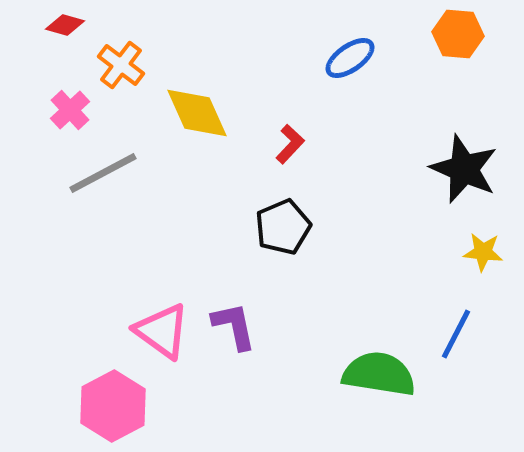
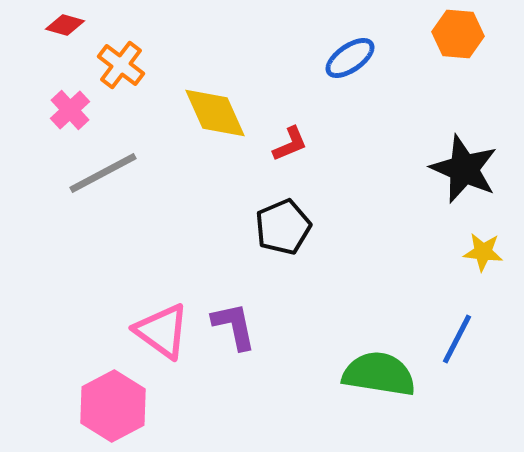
yellow diamond: moved 18 px right
red L-shape: rotated 24 degrees clockwise
blue line: moved 1 px right, 5 px down
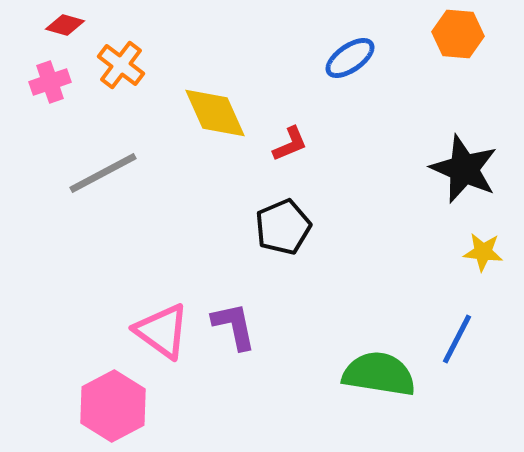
pink cross: moved 20 px left, 28 px up; rotated 24 degrees clockwise
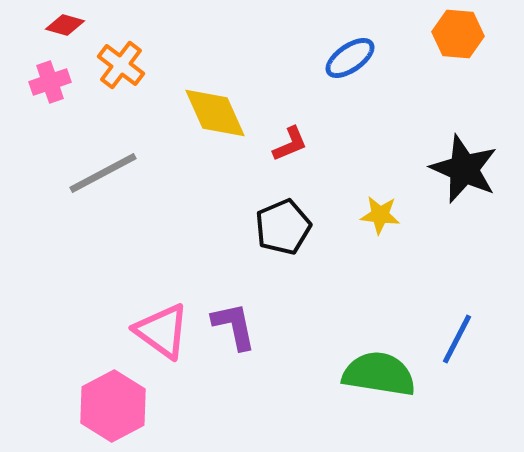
yellow star: moved 103 px left, 37 px up
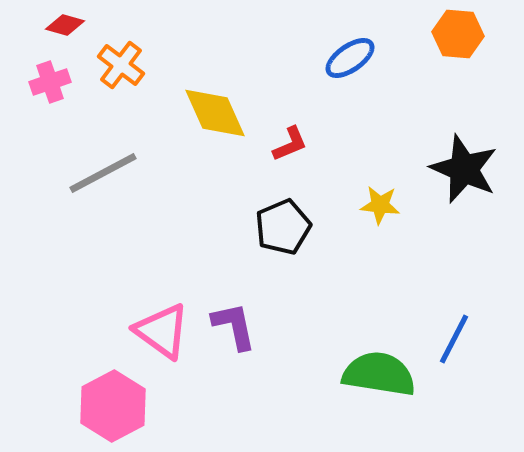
yellow star: moved 10 px up
blue line: moved 3 px left
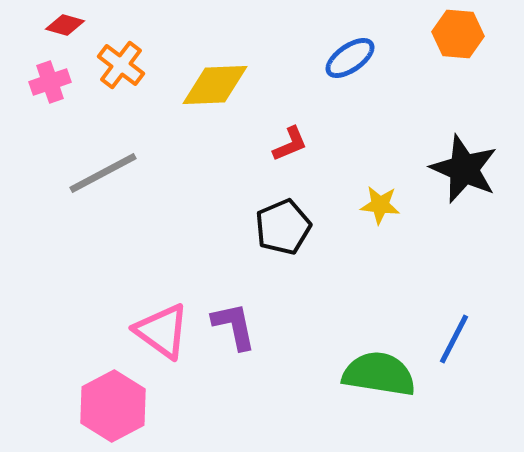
yellow diamond: moved 28 px up; rotated 68 degrees counterclockwise
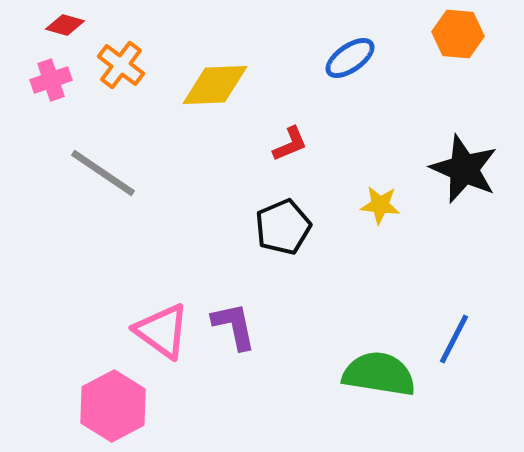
pink cross: moved 1 px right, 2 px up
gray line: rotated 62 degrees clockwise
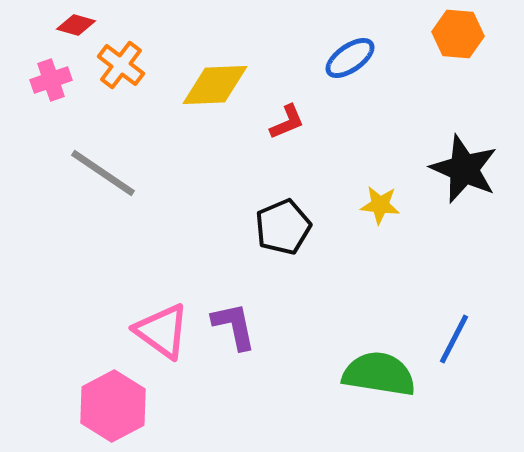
red diamond: moved 11 px right
red L-shape: moved 3 px left, 22 px up
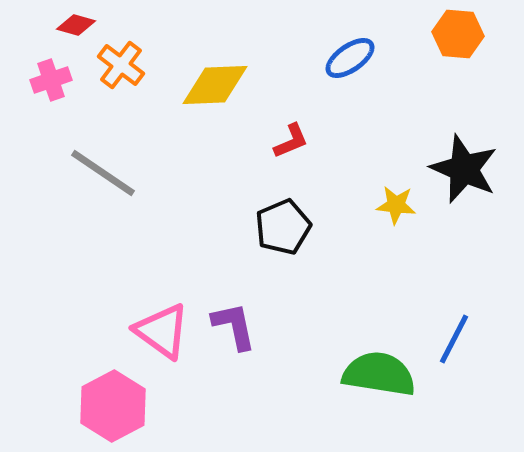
red L-shape: moved 4 px right, 19 px down
yellow star: moved 16 px right
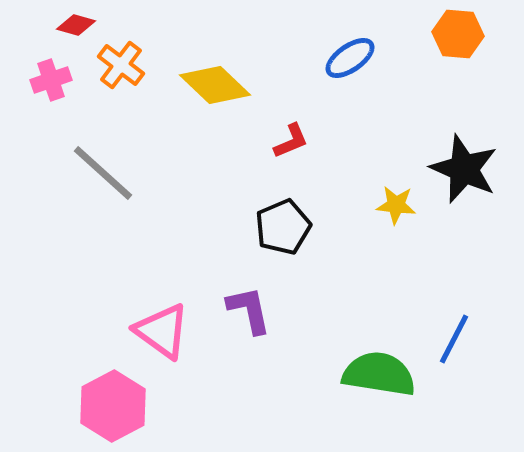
yellow diamond: rotated 46 degrees clockwise
gray line: rotated 8 degrees clockwise
purple L-shape: moved 15 px right, 16 px up
